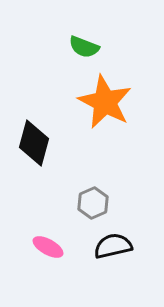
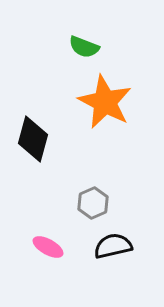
black diamond: moved 1 px left, 4 px up
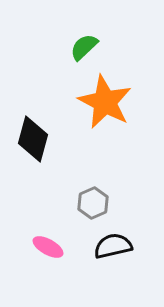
green semicircle: rotated 116 degrees clockwise
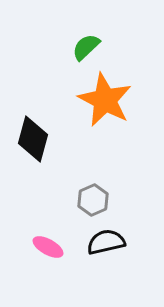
green semicircle: moved 2 px right
orange star: moved 2 px up
gray hexagon: moved 3 px up
black semicircle: moved 7 px left, 4 px up
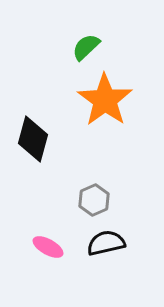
orange star: rotated 8 degrees clockwise
gray hexagon: moved 1 px right
black semicircle: moved 1 px down
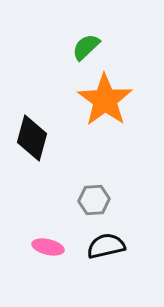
black diamond: moved 1 px left, 1 px up
gray hexagon: rotated 20 degrees clockwise
black semicircle: moved 3 px down
pink ellipse: rotated 16 degrees counterclockwise
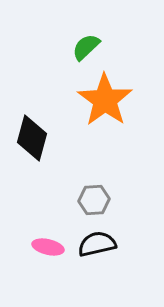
black semicircle: moved 9 px left, 2 px up
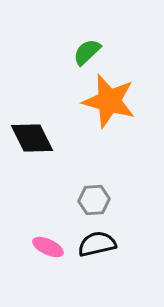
green semicircle: moved 1 px right, 5 px down
orange star: moved 4 px right, 1 px down; rotated 20 degrees counterclockwise
black diamond: rotated 42 degrees counterclockwise
pink ellipse: rotated 12 degrees clockwise
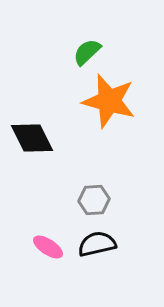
pink ellipse: rotated 8 degrees clockwise
